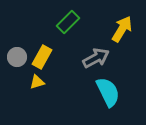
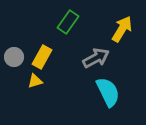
green rectangle: rotated 10 degrees counterclockwise
gray circle: moved 3 px left
yellow triangle: moved 2 px left, 1 px up
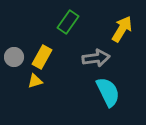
gray arrow: rotated 20 degrees clockwise
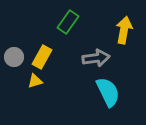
yellow arrow: moved 2 px right, 1 px down; rotated 20 degrees counterclockwise
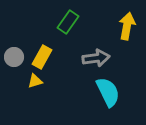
yellow arrow: moved 3 px right, 4 px up
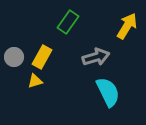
yellow arrow: rotated 20 degrees clockwise
gray arrow: moved 1 px up; rotated 8 degrees counterclockwise
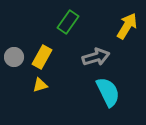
yellow triangle: moved 5 px right, 4 px down
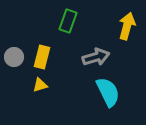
green rectangle: moved 1 px up; rotated 15 degrees counterclockwise
yellow arrow: rotated 16 degrees counterclockwise
yellow rectangle: rotated 15 degrees counterclockwise
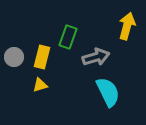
green rectangle: moved 16 px down
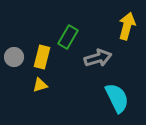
green rectangle: rotated 10 degrees clockwise
gray arrow: moved 2 px right, 1 px down
cyan semicircle: moved 9 px right, 6 px down
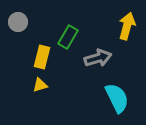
gray circle: moved 4 px right, 35 px up
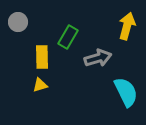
yellow rectangle: rotated 15 degrees counterclockwise
cyan semicircle: moved 9 px right, 6 px up
